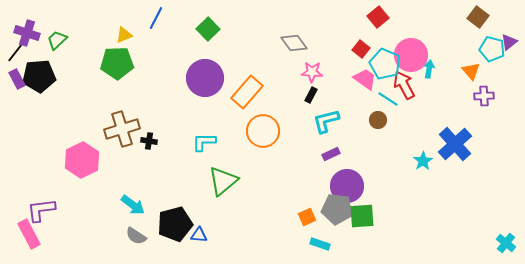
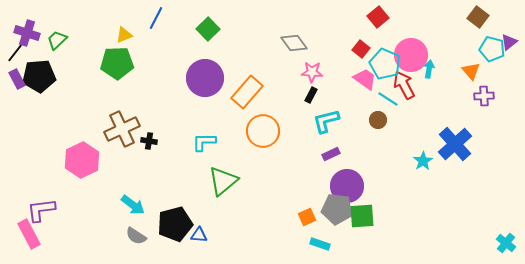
brown cross at (122, 129): rotated 8 degrees counterclockwise
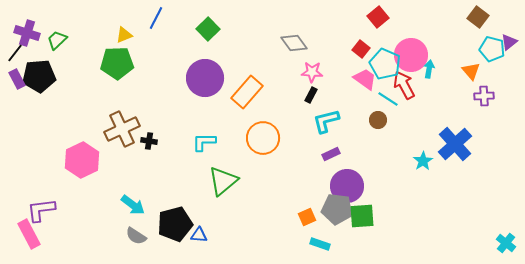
orange circle at (263, 131): moved 7 px down
